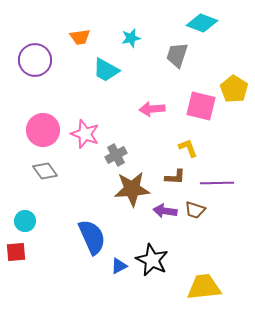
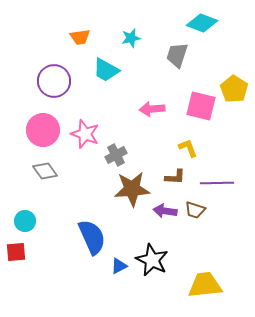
purple circle: moved 19 px right, 21 px down
yellow trapezoid: moved 1 px right, 2 px up
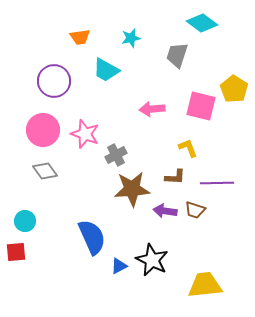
cyan diamond: rotated 16 degrees clockwise
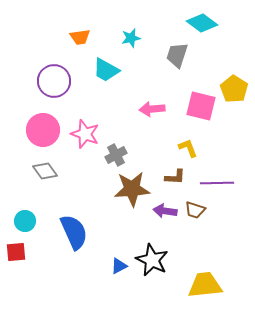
blue semicircle: moved 18 px left, 5 px up
